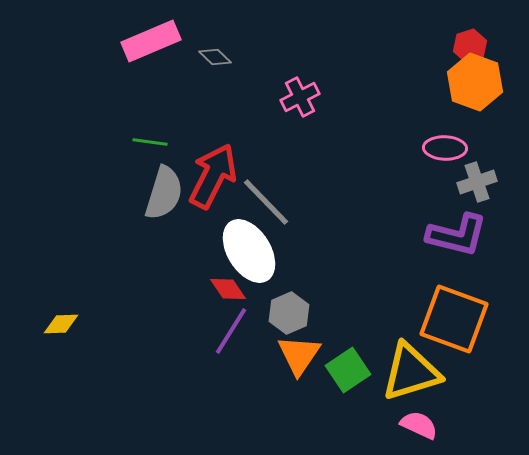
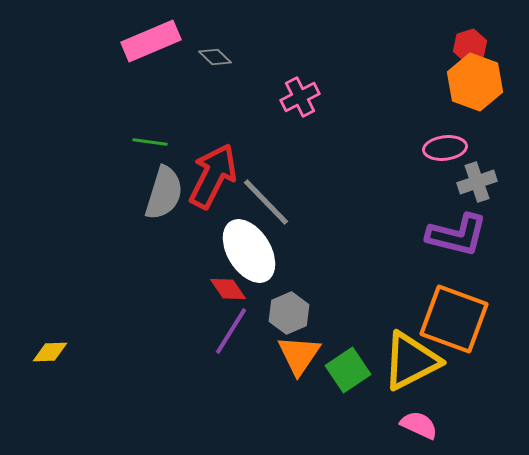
pink ellipse: rotated 9 degrees counterclockwise
yellow diamond: moved 11 px left, 28 px down
yellow triangle: moved 11 px up; rotated 10 degrees counterclockwise
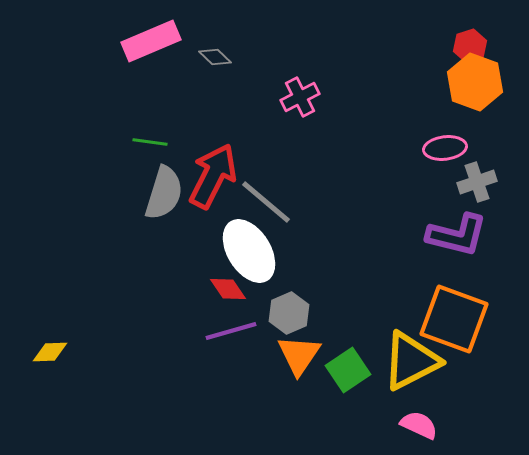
gray line: rotated 6 degrees counterclockwise
purple line: rotated 42 degrees clockwise
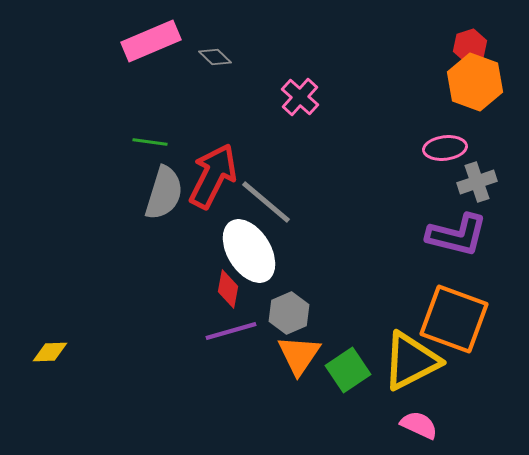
pink cross: rotated 21 degrees counterclockwise
red diamond: rotated 45 degrees clockwise
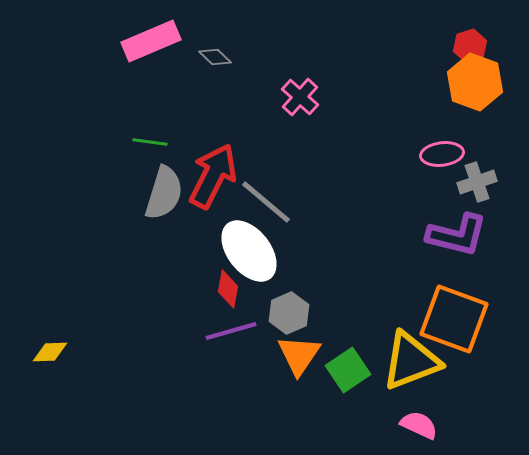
pink ellipse: moved 3 px left, 6 px down
white ellipse: rotated 6 degrees counterclockwise
yellow triangle: rotated 6 degrees clockwise
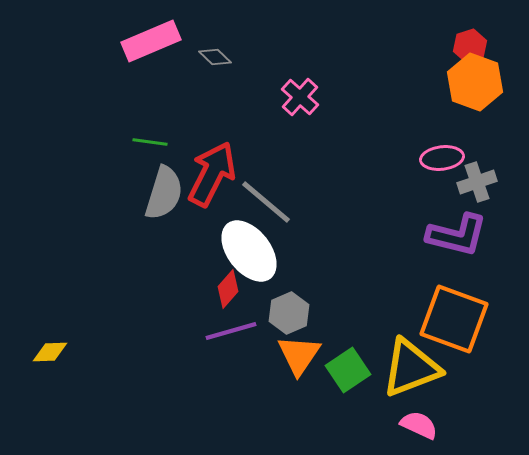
pink ellipse: moved 4 px down
red arrow: moved 1 px left, 2 px up
red diamond: rotated 30 degrees clockwise
yellow triangle: moved 7 px down
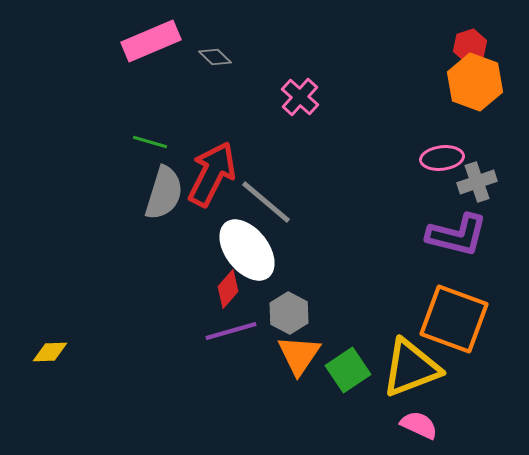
green line: rotated 8 degrees clockwise
white ellipse: moved 2 px left, 1 px up
gray hexagon: rotated 9 degrees counterclockwise
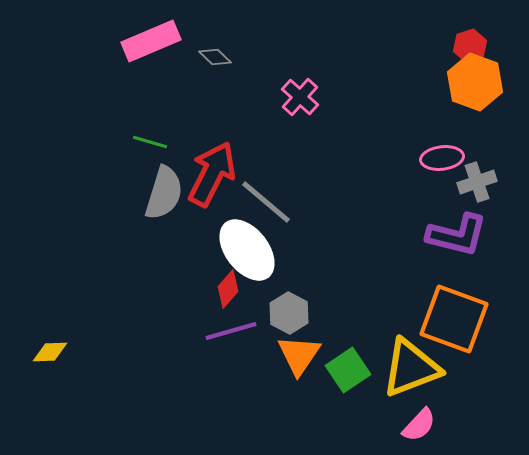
pink semicircle: rotated 108 degrees clockwise
